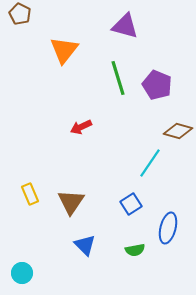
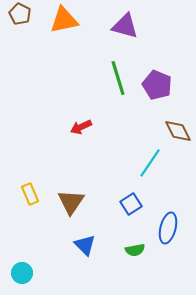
orange triangle: moved 30 px up; rotated 40 degrees clockwise
brown diamond: rotated 48 degrees clockwise
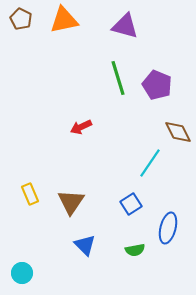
brown pentagon: moved 1 px right, 5 px down
brown diamond: moved 1 px down
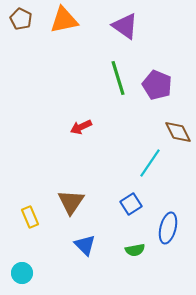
purple triangle: rotated 20 degrees clockwise
yellow rectangle: moved 23 px down
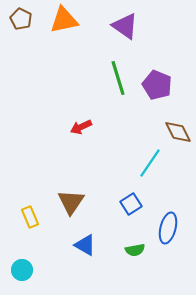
blue triangle: rotated 15 degrees counterclockwise
cyan circle: moved 3 px up
